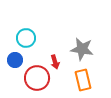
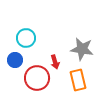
orange rectangle: moved 5 px left
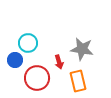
cyan circle: moved 2 px right, 5 px down
red arrow: moved 4 px right
orange rectangle: moved 1 px down
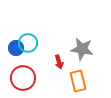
blue circle: moved 1 px right, 12 px up
red circle: moved 14 px left
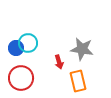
red circle: moved 2 px left
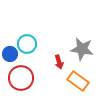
cyan circle: moved 1 px left, 1 px down
blue circle: moved 6 px left, 6 px down
orange rectangle: rotated 40 degrees counterclockwise
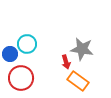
red arrow: moved 7 px right
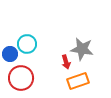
orange rectangle: rotated 55 degrees counterclockwise
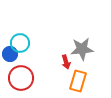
cyan circle: moved 7 px left, 1 px up
gray star: rotated 15 degrees counterclockwise
orange rectangle: rotated 55 degrees counterclockwise
